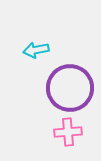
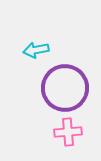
purple circle: moved 5 px left
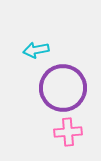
purple circle: moved 2 px left
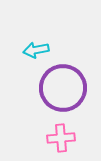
pink cross: moved 7 px left, 6 px down
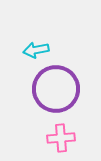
purple circle: moved 7 px left, 1 px down
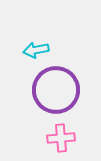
purple circle: moved 1 px down
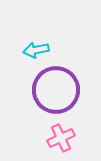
pink cross: rotated 20 degrees counterclockwise
